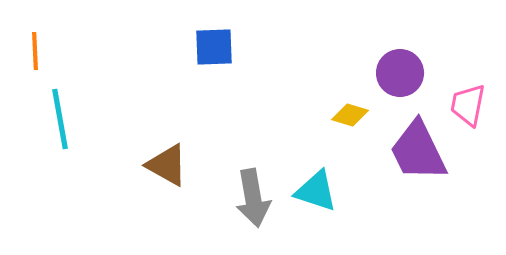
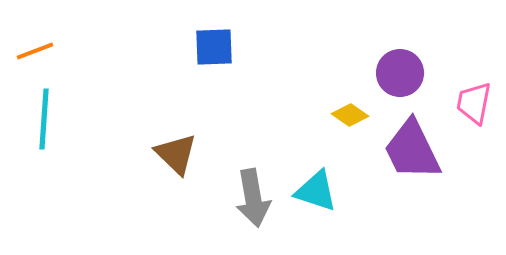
orange line: rotated 72 degrees clockwise
pink trapezoid: moved 6 px right, 2 px up
yellow diamond: rotated 18 degrees clockwise
cyan line: moved 16 px left; rotated 14 degrees clockwise
purple trapezoid: moved 6 px left, 1 px up
brown triangle: moved 9 px right, 11 px up; rotated 15 degrees clockwise
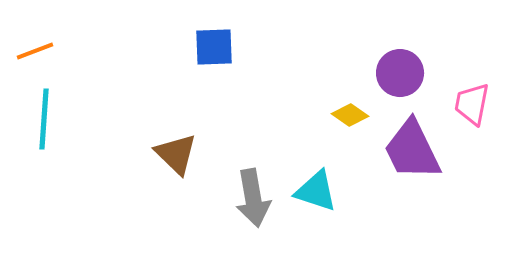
pink trapezoid: moved 2 px left, 1 px down
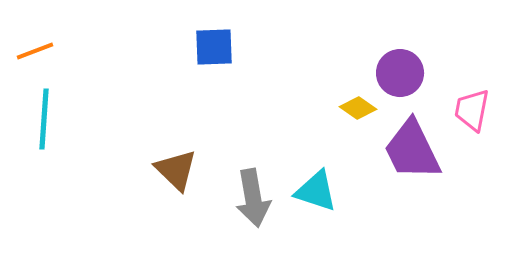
pink trapezoid: moved 6 px down
yellow diamond: moved 8 px right, 7 px up
brown triangle: moved 16 px down
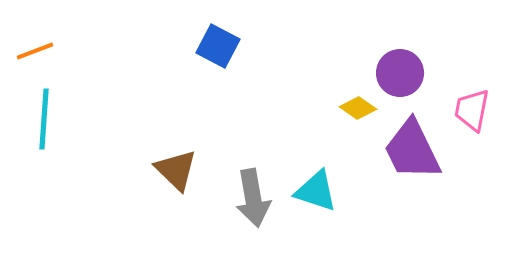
blue square: moved 4 px right, 1 px up; rotated 30 degrees clockwise
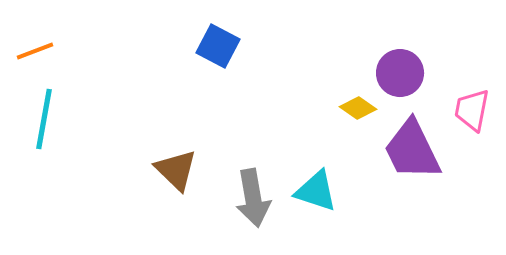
cyan line: rotated 6 degrees clockwise
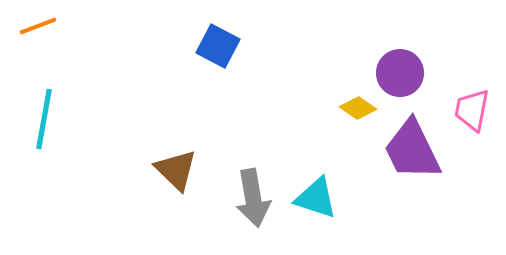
orange line: moved 3 px right, 25 px up
cyan triangle: moved 7 px down
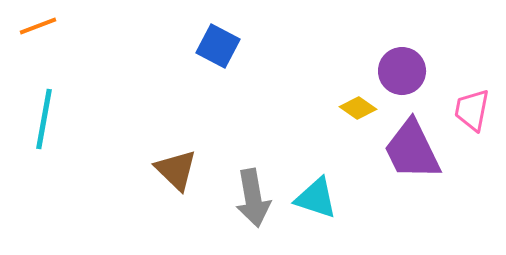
purple circle: moved 2 px right, 2 px up
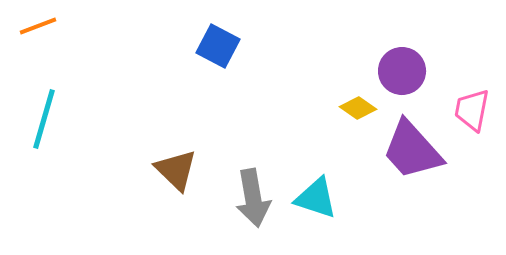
cyan line: rotated 6 degrees clockwise
purple trapezoid: rotated 16 degrees counterclockwise
